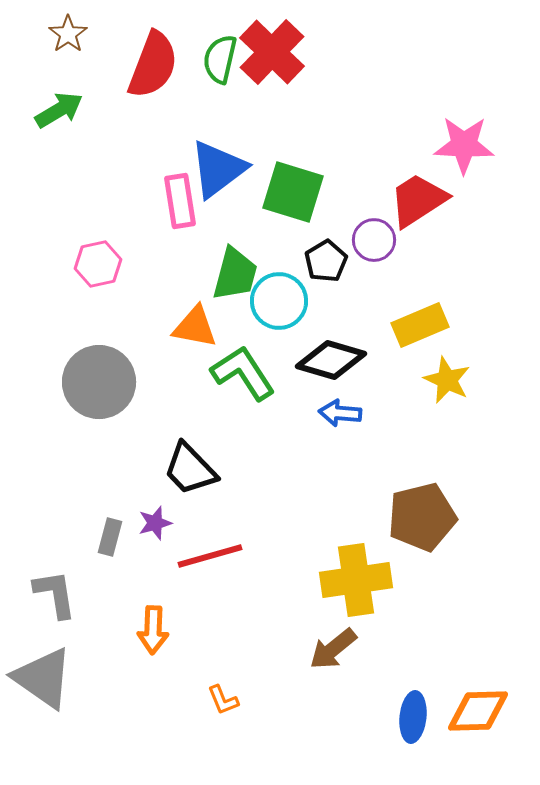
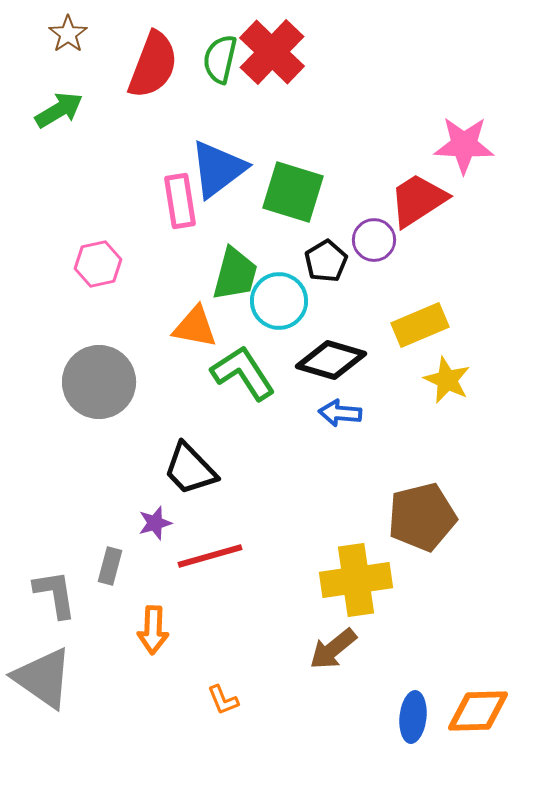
gray rectangle: moved 29 px down
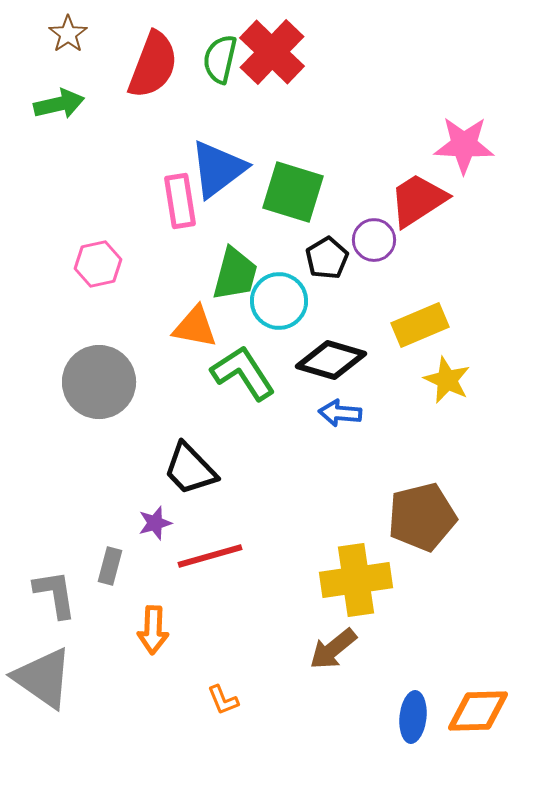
green arrow: moved 6 px up; rotated 18 degrees clockwise
black pentagon: moved 1 px right, 3 px up
